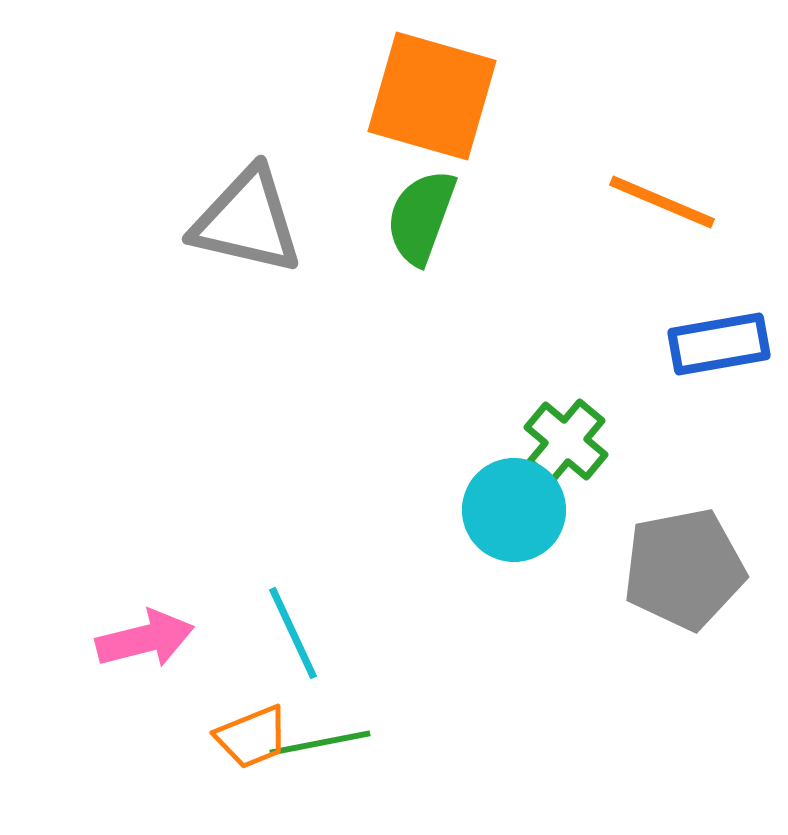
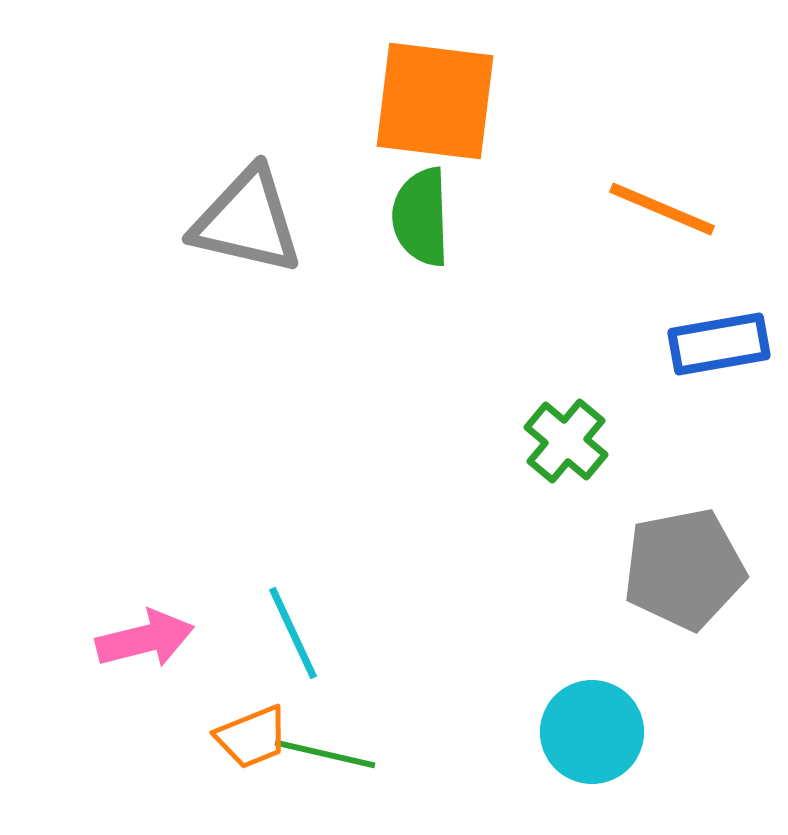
orange square: moved 3 px right, 5 px down; rotated 9 degrees counterclockwise
orange line: moved 7 px down
green semicircle: rotated 22 degrees counterclockwise
cyan circle: moved 78 px right, 222 px down
green line: moved 5 px right, 11 px down; rotated 24 degrees clockwise
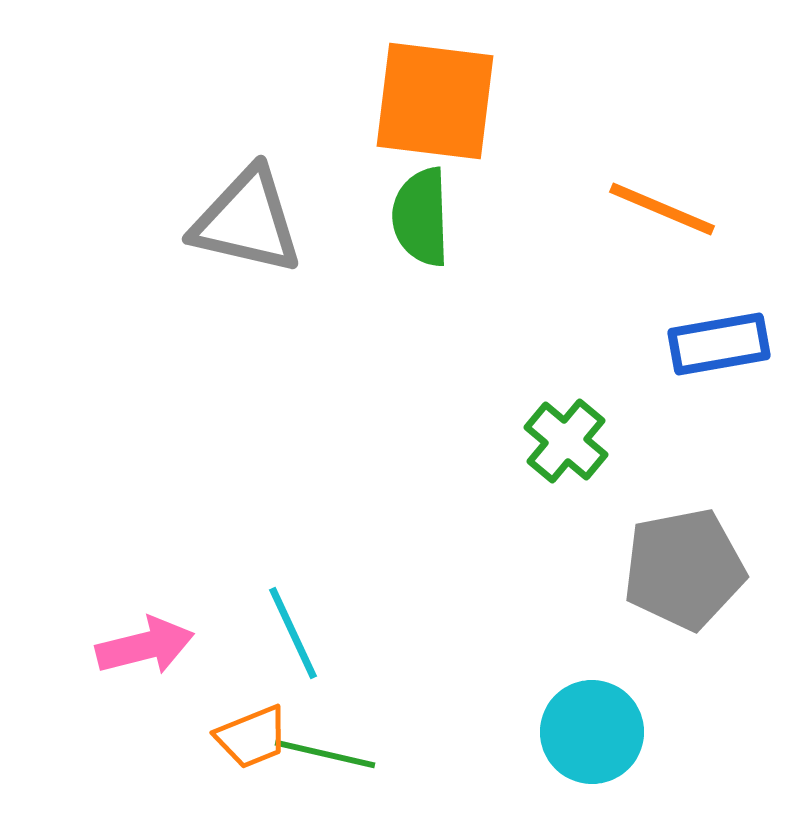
pink arrow: moved 7 px down
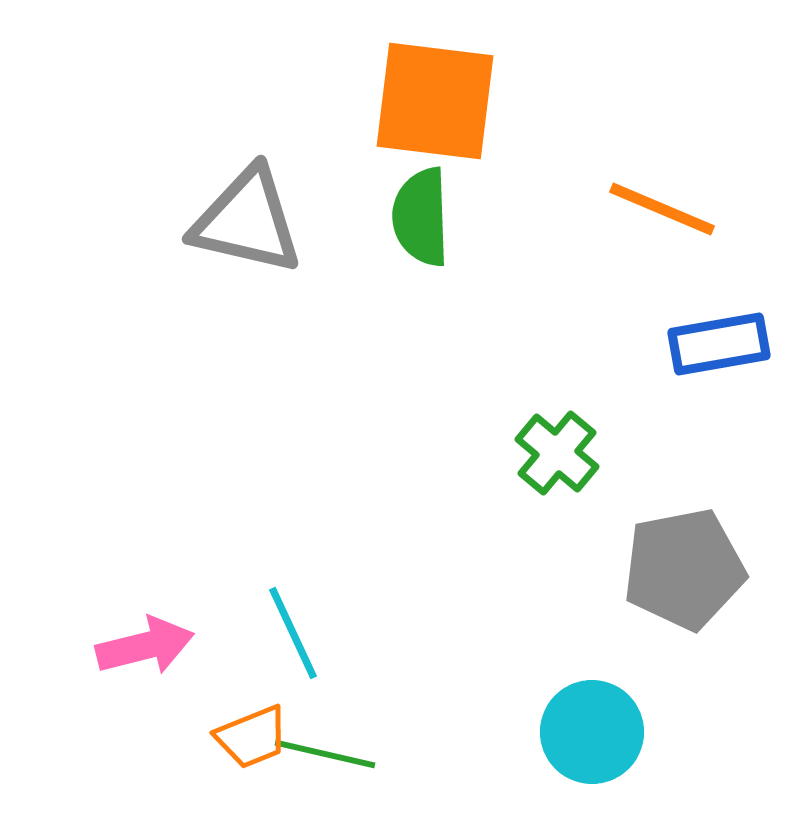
green cross: moved 9 px left, 12 px down
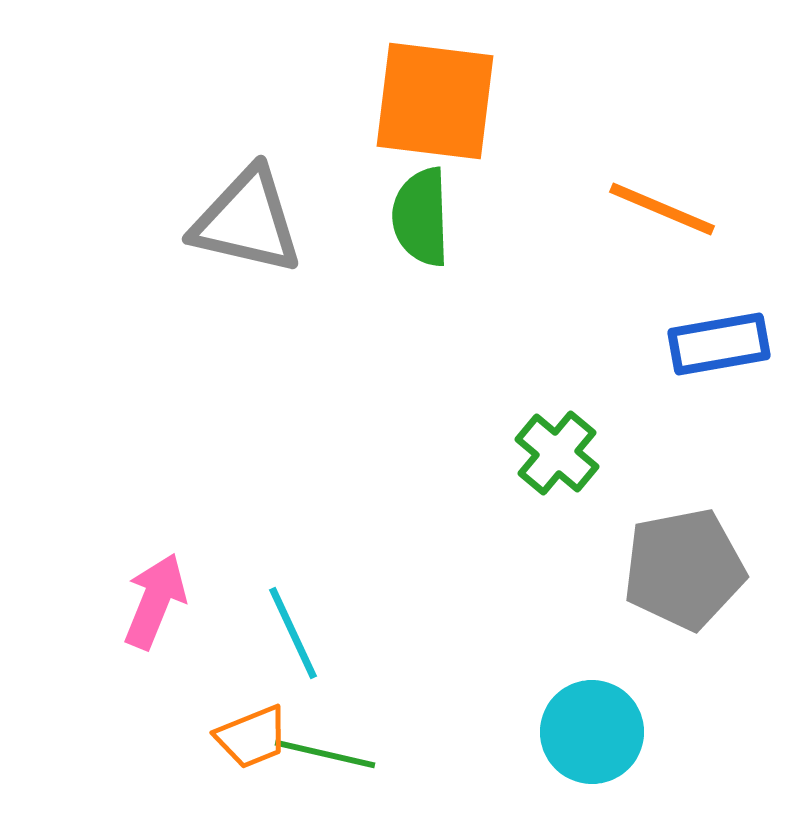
pink arrow: moved 10 px right, 45 px up; rotated 54 degrees counterclockwise
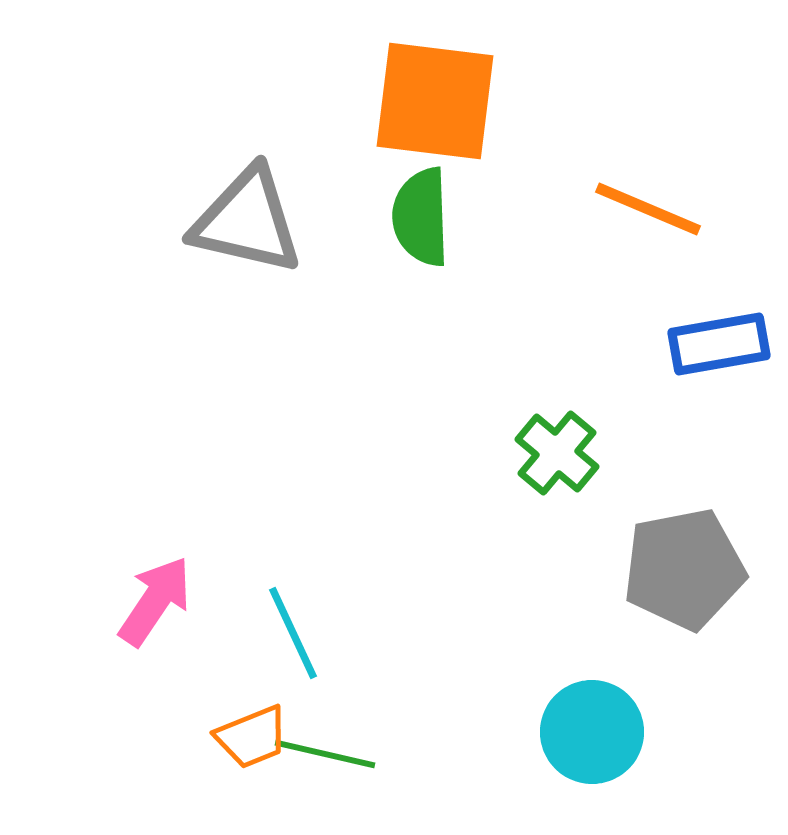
orange line: moved 14 px left
pink arrow: rotated 12 degrees clockwise
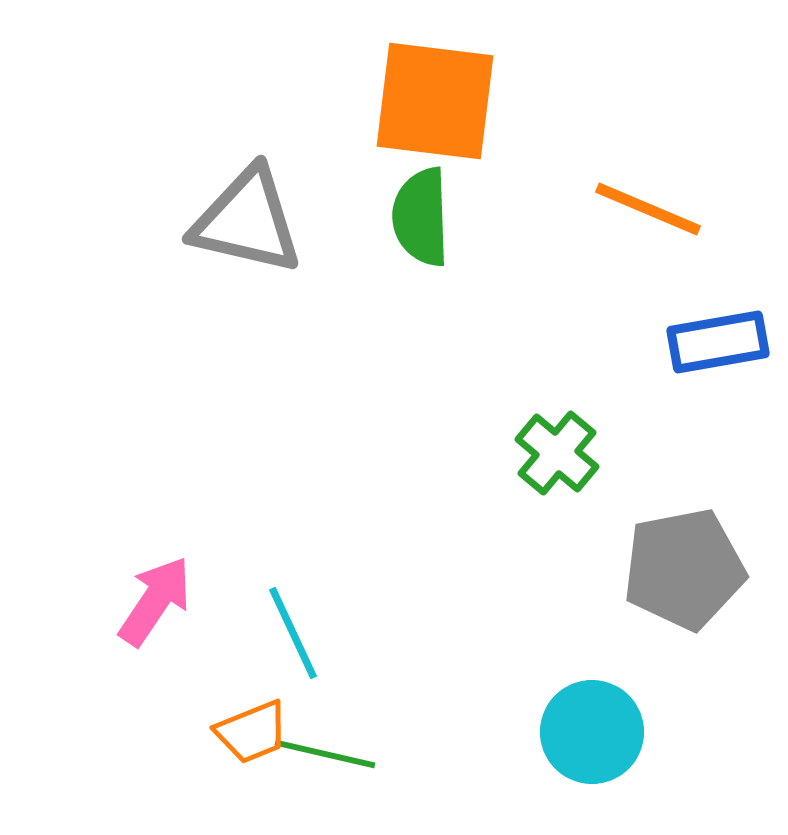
blue rectangle: moved 1 px left, 2 px up
orange trapezoid: moved 5 px up
